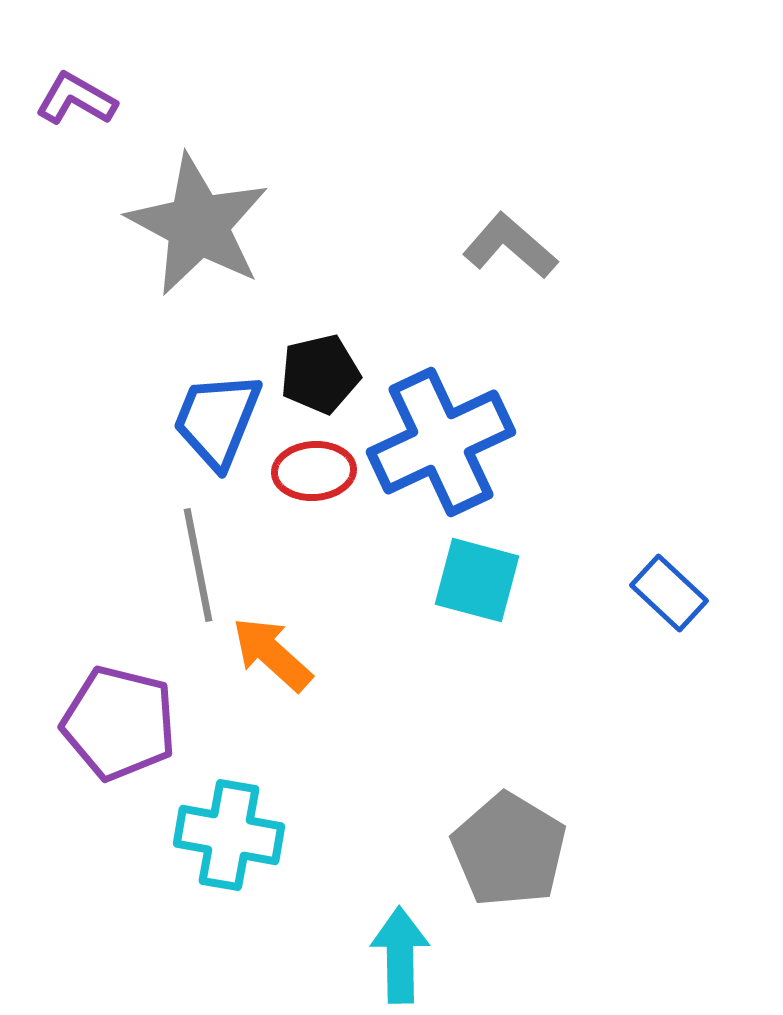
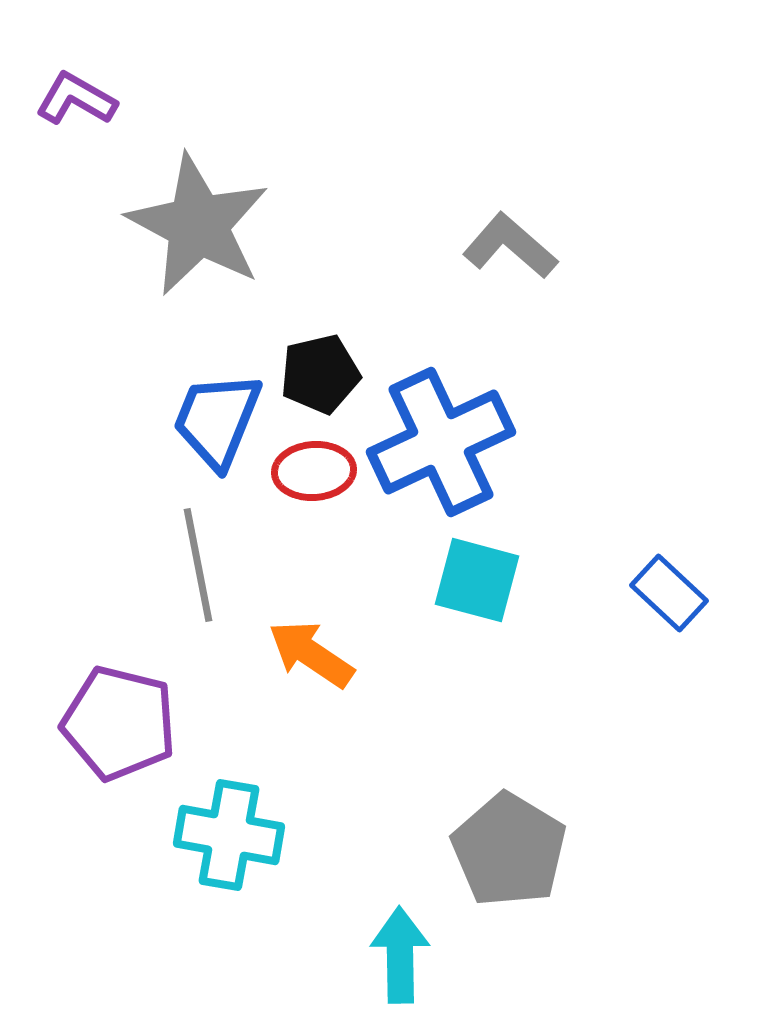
orange arrow: moved 39 px right; rotated 8 degrees counterclockwise
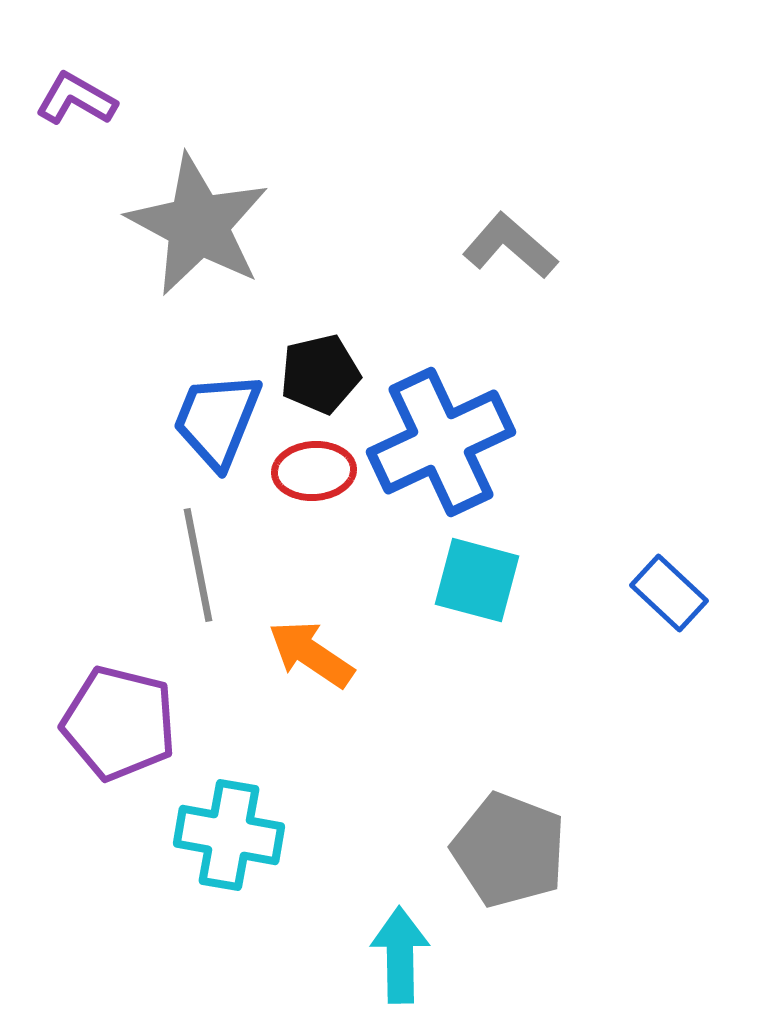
gray pentagon: rotated 10 degrees counterclockwise
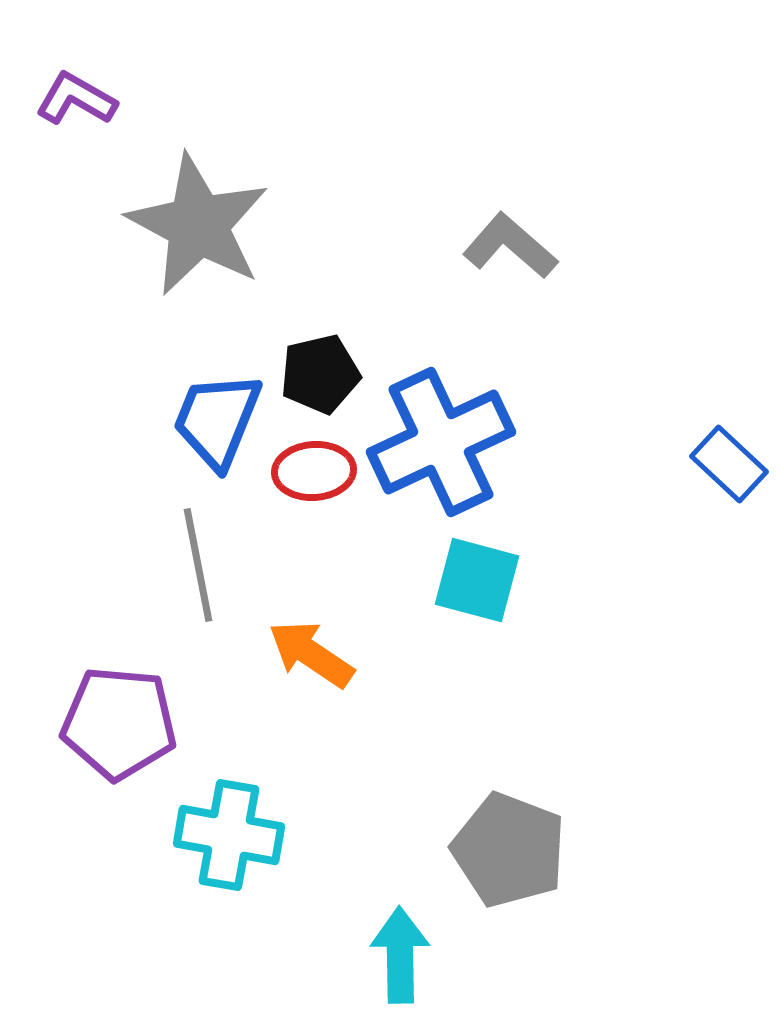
blue rectangle: moved 60 px right, 129 px up
purple pentagon: rotated 9 degrees counterclockwise
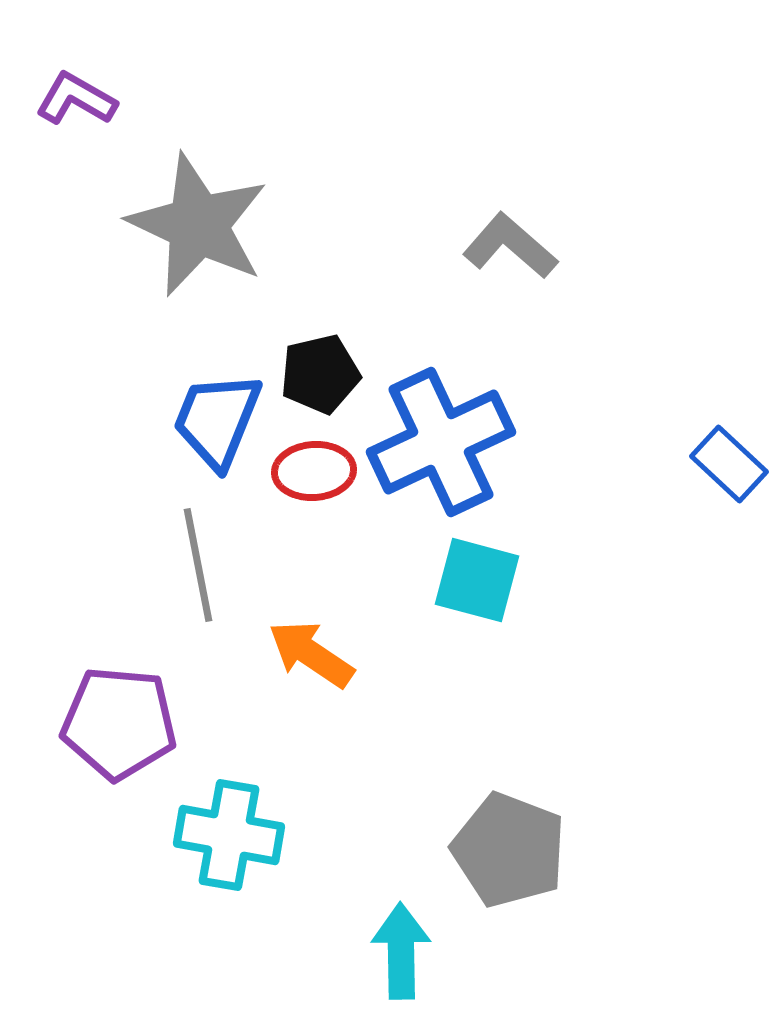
gray star: rotated 3 degrees counterclockwise
cyan arrow: moved 1 px right, 4 px up
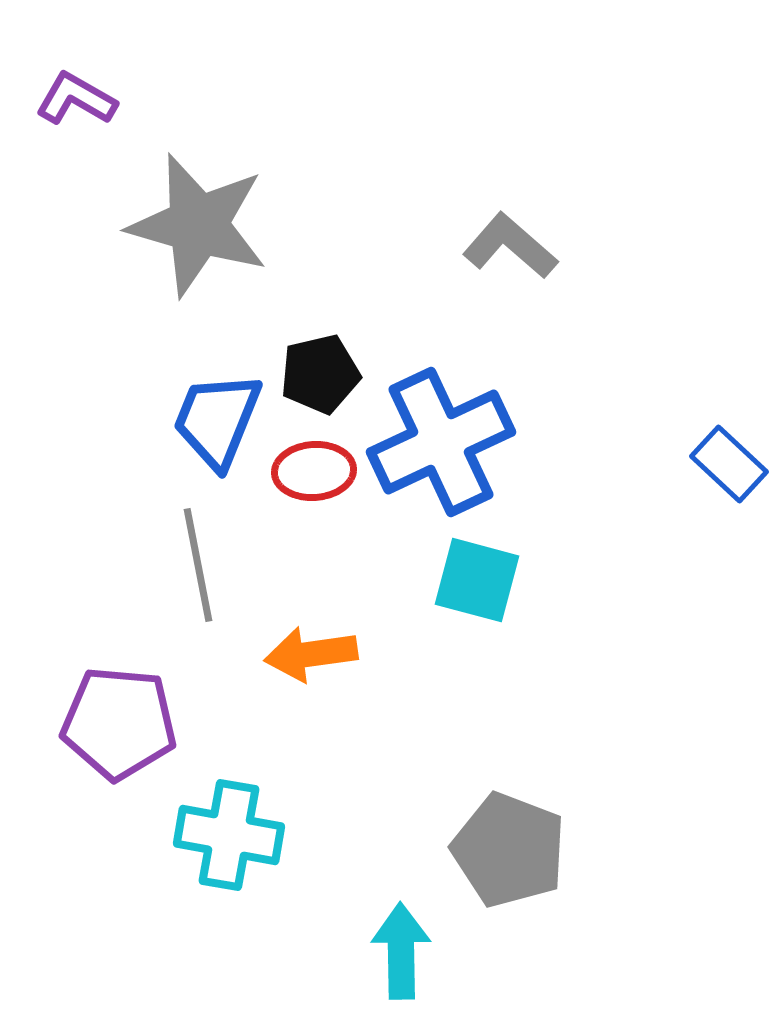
gray star: rotated 9 degrees counterclockwise
orange arrow: rotated 42 degrees counterclockwise
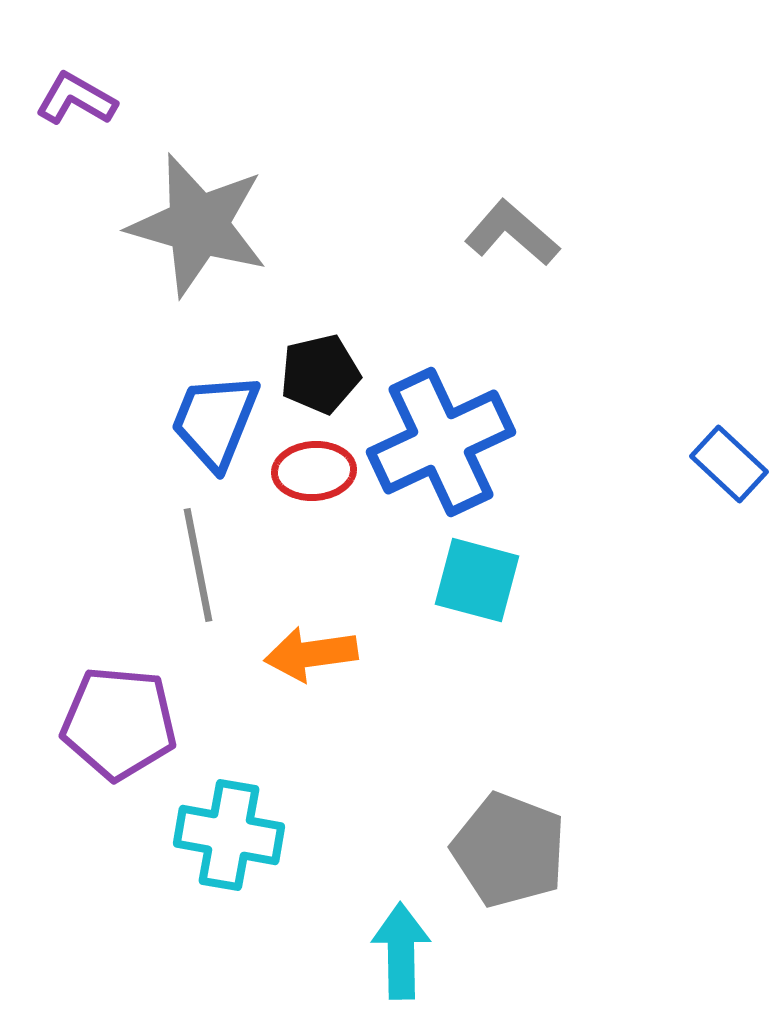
gray L-shape: moved 2 px right, 13 px up
blue trapezoid: moved 2 px left, 1 px down
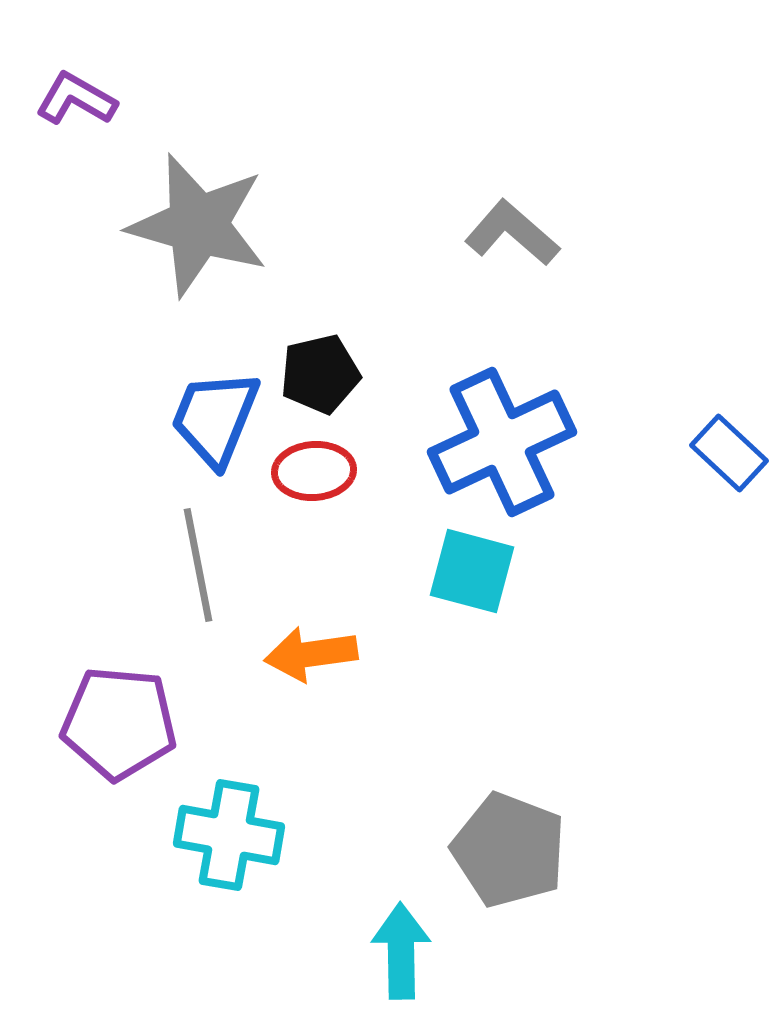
blue trapezoid: moved 3 px up
blue cross: moved 61 px right
blue rectangle: moved 11 px up
cyan square: moved 5 px left, 9 px up
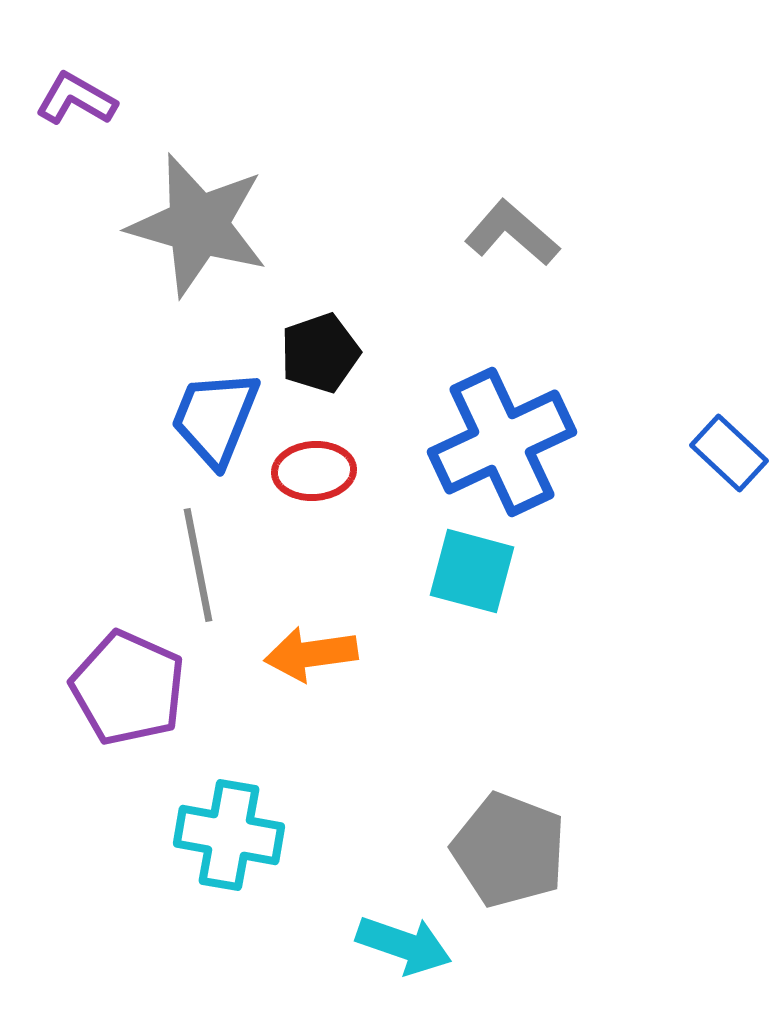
black pentagon: moved 21 px up; rotated 6 degrees counterclockwise
purple pentagon: moved 9 px right, 35 px up; rotated 19 degrees clockwise
cyan arrow: moved 3 px right, 6 px up; rotated 110 degrees clockwise
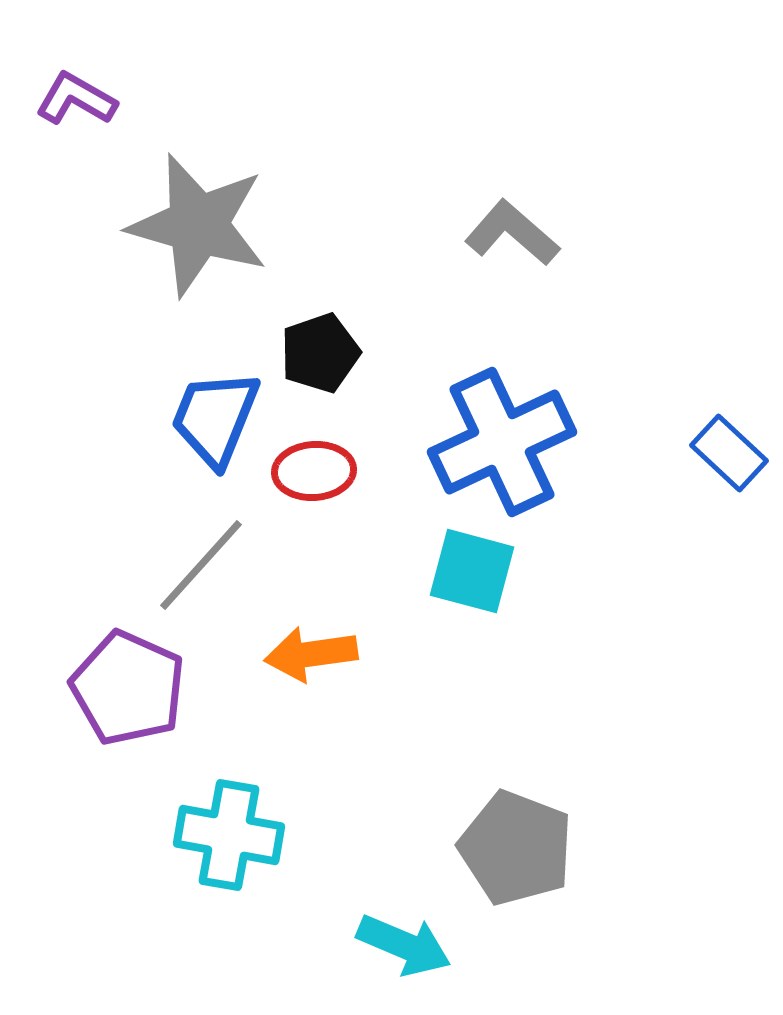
gray line: moved 3 px right; rotated 53 degrees clockwise
gray pentagon: moved 7 px right, 2 px up
cyan arrow: rotated 4 degrees clockwise
